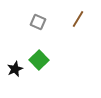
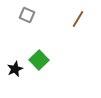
gray square: moved 11 px left, 7 px up
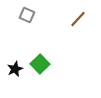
brown line: rotated 12 degrees clockwise
green square: moved 1 px right, 4 px down
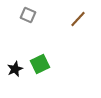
gray square: moved 1 px right
green square: rotated 18 degrees clockwise
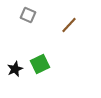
brown line: moved 9 px left, 6 px down
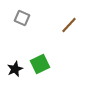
gray square: moved 6 px left, 3 px down
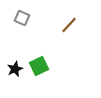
green square: moved 1 px left, 2 px down
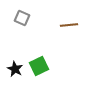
brown line: rotated 42 degrees clockwise
black star: rotated 21 degrees counterclockwise
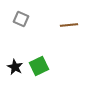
gray square: moved 1 px left, 1 px down
black star: moved 2 px up
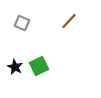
gray square: moved 1 px right, 4 px down
brown line: moved 4 px up; rotated 42 degrees counterclockwise
